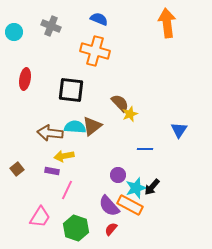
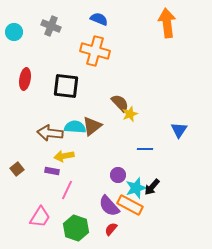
black square: moved 5 px left, 4 px up
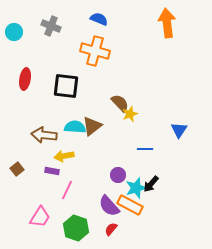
brown arrow: moved 6 px left, 2 px down
black arrow: moved 1 px left, 3 px up
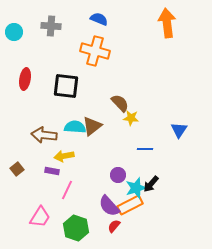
gray cross: rotated 18 degrees counterclockwise
yellow star: moved 1 px right, 4 px down; rotated 28 degrees clockwise
orange rectangle: rotated 55 degrees counterclockwise
red semicircle: moved 3 px right, 3 px up
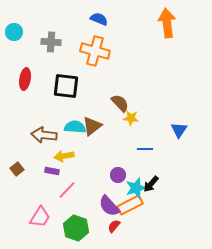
gray cross: moved 16 px down
pink line: rotated 18 degrees clockwise
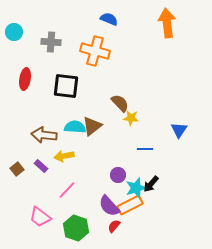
blue semicircle: moved 10 px right
purple rectangle: moved 11 px left, 5 px up; rotated 32 degrees clockwise
pink trapezoid: rotated 95 degrees clockwise
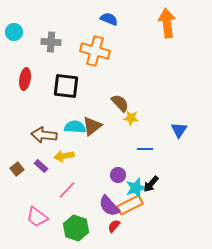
pink trapezoid: moved 3 px left
